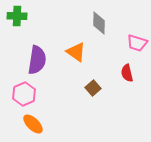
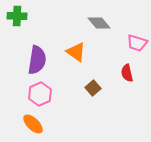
gray diamond: rotated 40 degrees counterclockwise
pink hexagon: moved 16 px right
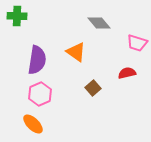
red semicircle: rotated 90 degrees clockwise
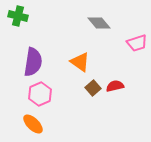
green cross: moved 1 px right; rotated 12 degrees clockwise
pink trapezoid: rotated 35 degrees counterclockwise
orange triangle: moved 4 px right, 10 px down
purple semicircle: moved 4 px left, 2 px down
red semicircle: moved 12 px left, 13 px down
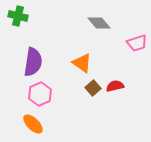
orange triangle: moved 2 px right, 1 px down
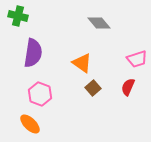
pink trapezoid: moved 16 px down
purple semicircle: moved 9 px up
red semicircle: moved 13 px right, 1 px down; rotated 54 degrees counterclockwise
pink hexagon: rotated 15 degrees counterclockwise
orange ellipse: moved 3 px left
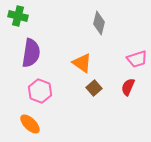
gray diamond: rotated 55 degrees clockwise
purple semicircle: moved 2 px left
brown square: moved 1 px right
pink hexagon: moved 3 px up
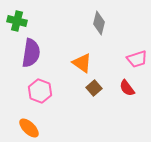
green cross: moved 1 px left, 5 px down
red semicircle: moved 1 px left, 1 px down; rotated 60 degrees counterclockwise
orange ellipse: moved 1 px left, 4 px down
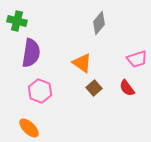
gray diamond: rotated 25 degrees clockwise
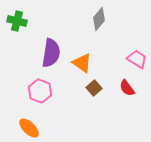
gray diamond: moved 4 px up
purple semicircle: moved 20 px right
pink trapezoid: rotated 130 degrees counterclockwise
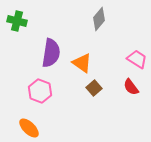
red semicircle: moved 4 px right, 1 px up
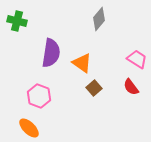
pink hexagon: moved 1 px left, 5 px down
